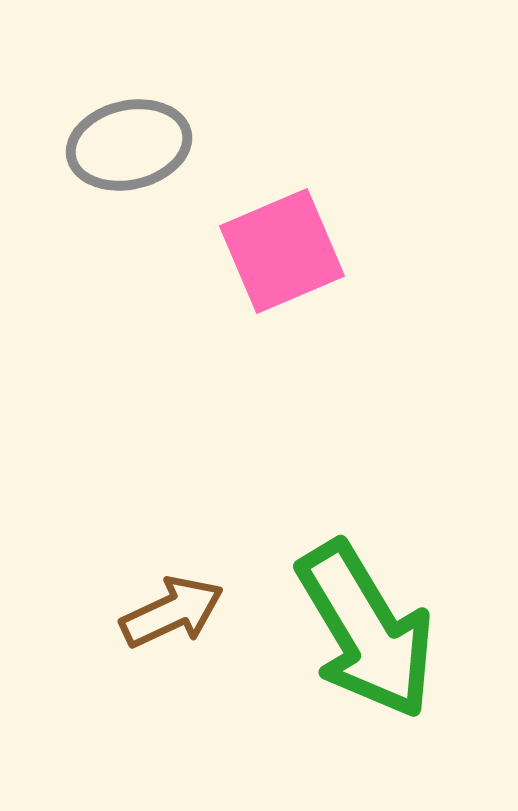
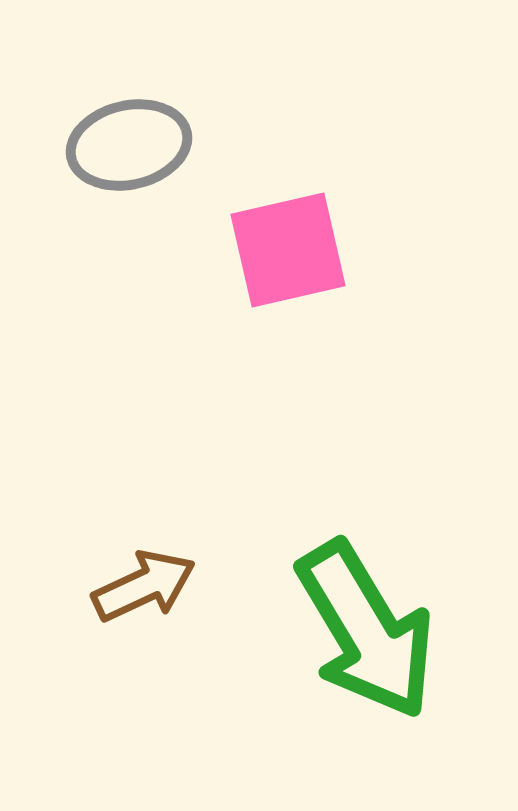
pink square: moved 6 px right, 1 px up; rotated 10 degrees clockwise
brown arrow: moved 28 px left, 26 px up
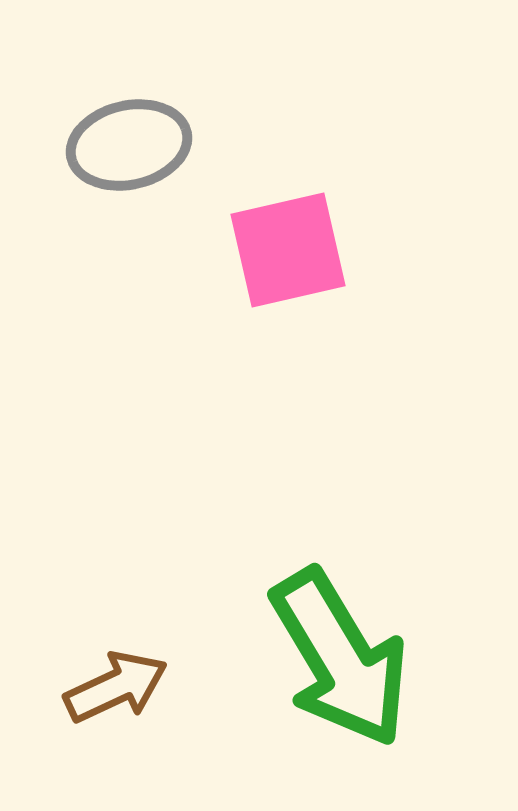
brown arrow: moved 28 px left, 101 px down
green arrow: moved 26 px left, 28 px down
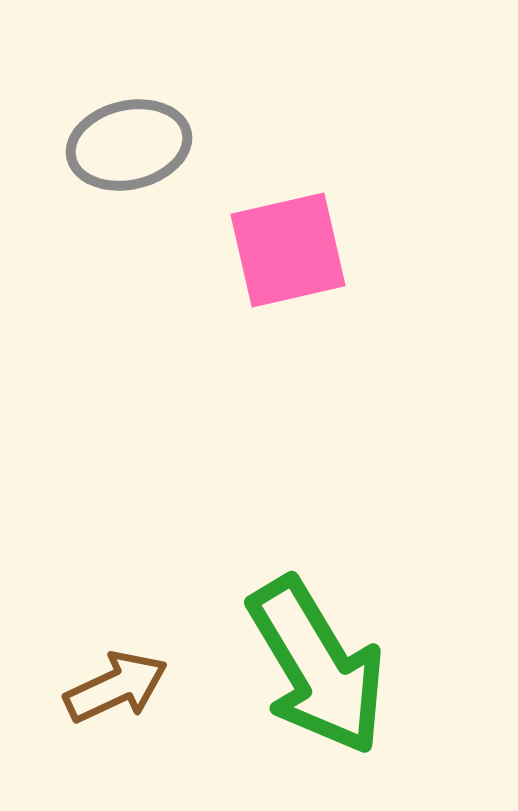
green arrow: moved 23 px left, 8 px down
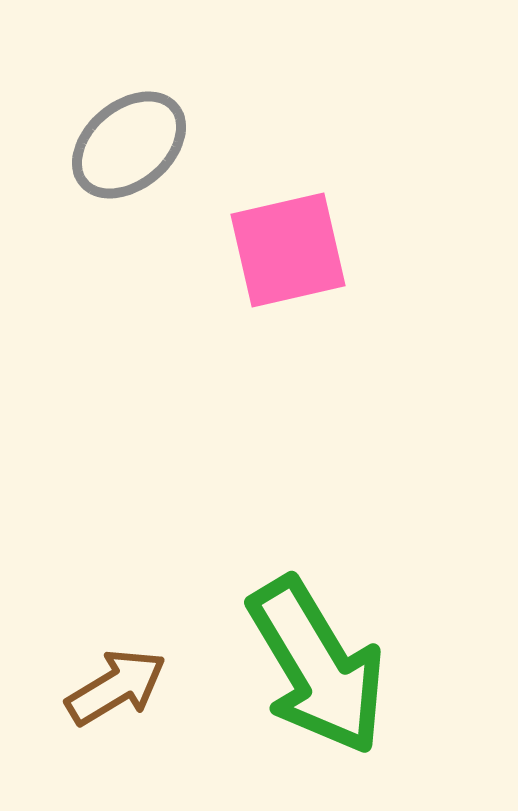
gray ellipse: rotated 27 degrees counterclockwise
brown arrow: rotated 6 degrees counterclockwise
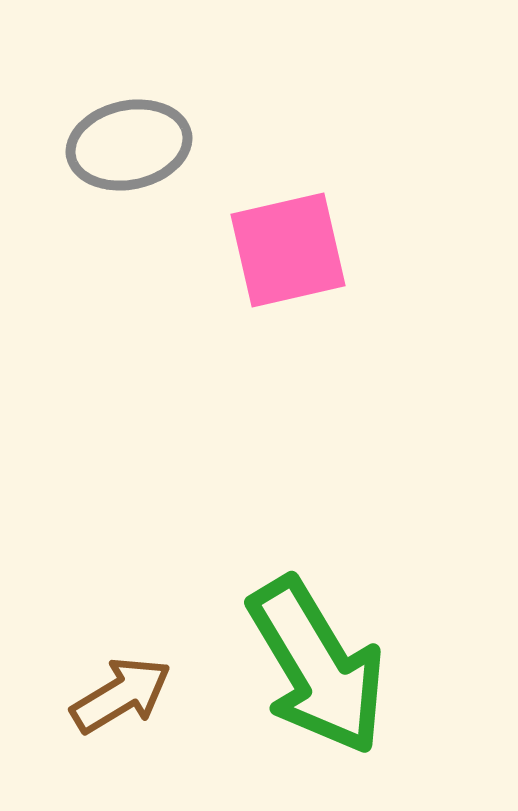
gray ellipse: rotated 28 degrees clockwise
brown arrow: moved 5 px right, 8 px down
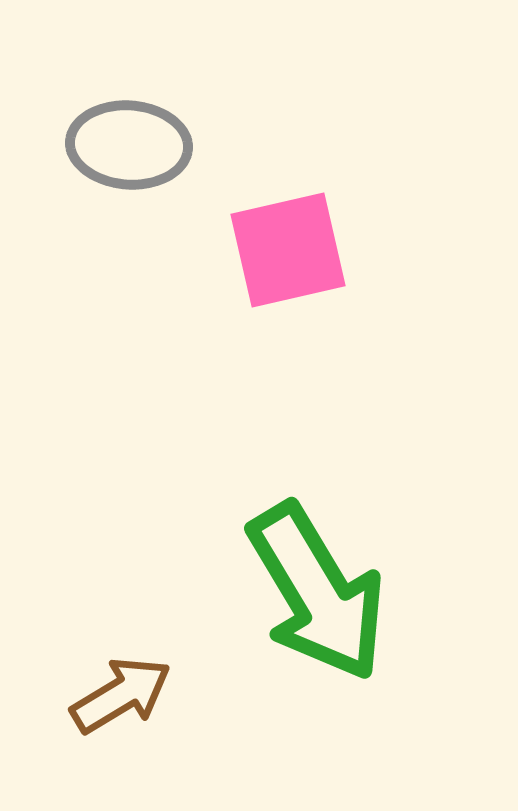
gray ellipse: rotated 16 degrees clockwise
green arrow: moved 74 px up
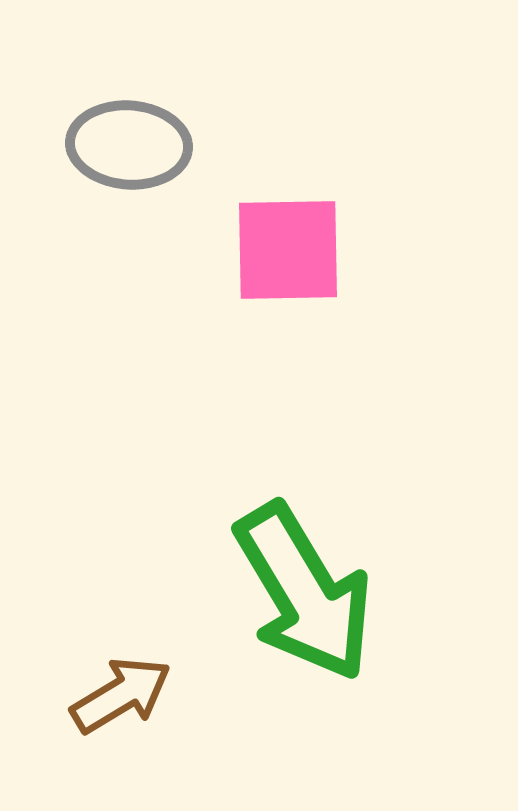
pink square: rotated 12 degrees clockwise
green arrow: moved 13 px left
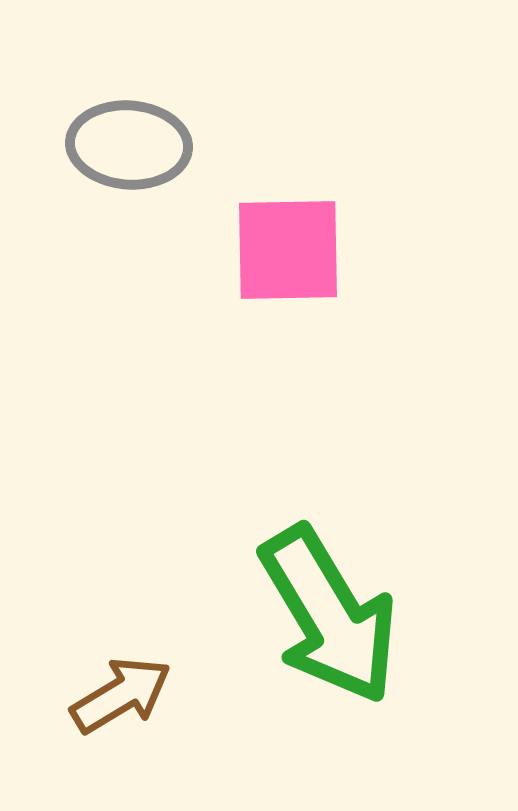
green arrow: moved 25 px right, 23 px down
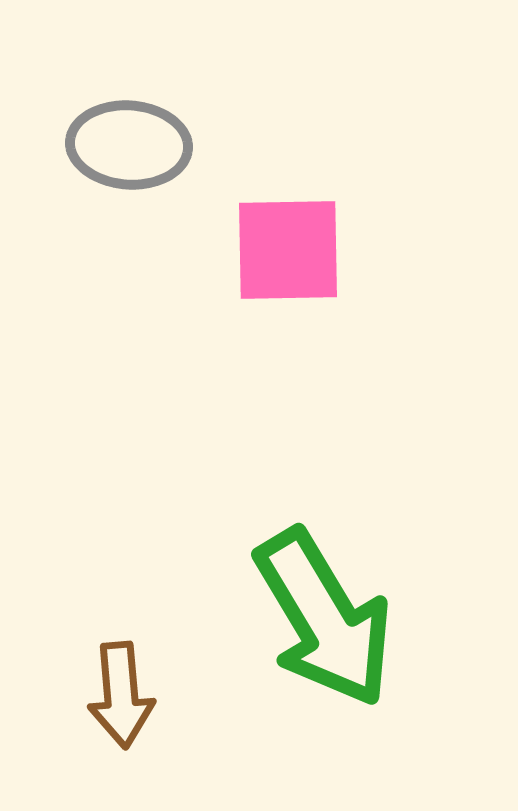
green arrow: moved 5 px left, 3 px down
brown arrow: rotated 116 degrees clockwise
